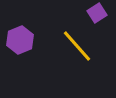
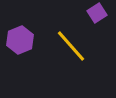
yellow line: moved 6 px left
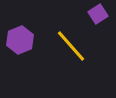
purple square: moved 1 px right, 1 px down
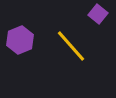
purple square: rotated 18 degrees counterclockwise
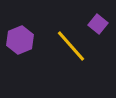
purple square: moved 10 px down
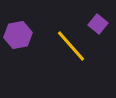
purple hexagon: moved 2 px left, 5 px up; rotated 12 degrees clockwise
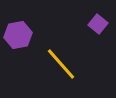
yellow line: moved 10 px left, 18 px down
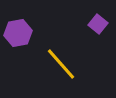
purple hexagon: moved 2 px up
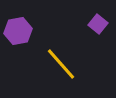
purple hexagon: moved 2 px up
